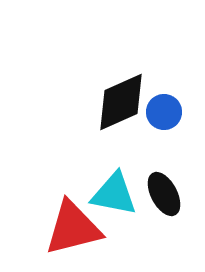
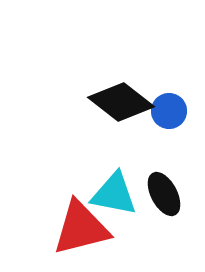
black diamond: rotated 62 degrees clockwise
blue circle: moved 5 px right, 1 px up
red triangle: moved 8 px right
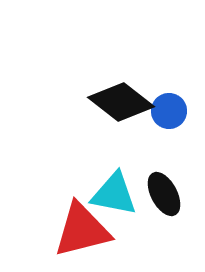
red triangle: moved 1 px right, 2 px down
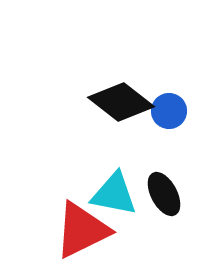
red triangle: rotated 12 degrees counterclockwise
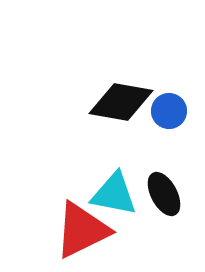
black diamond: rotated 28 degrees counterclockwise
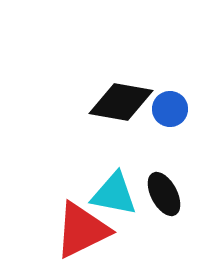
blue circle: moved 1 px right, 2 px up
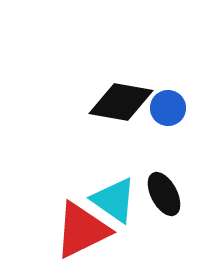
blue circle: moved 2 px left, 1 px up
cyan triangle: moved 6 px down; rotated 24 degrees clockwise
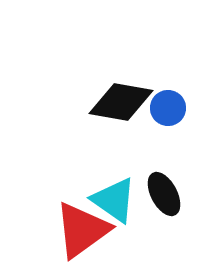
red triangle: rotated 10 degrees counterclockwise
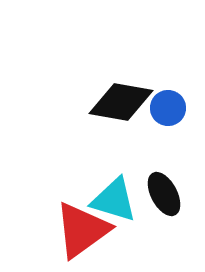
cyan triangle: rotated 18 degrees counterclockwise
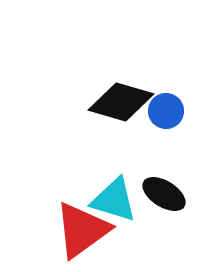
black diamond: rotated 6 degrees clockwise
blue circle: moved 2 px left, 3 px down
black ellipse: rotated 30 degrees counterclockwise
